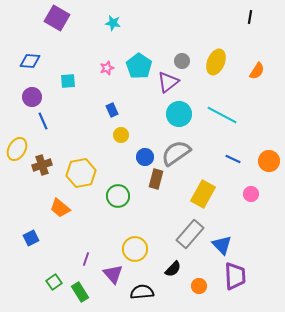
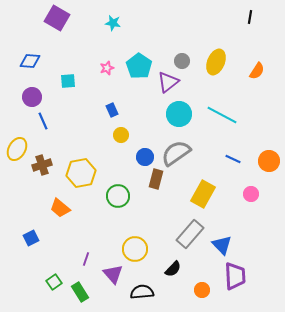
orange circle at (199, 286): moved 3 px right, 4 px down
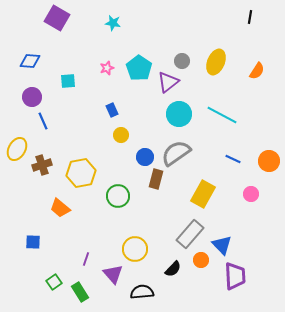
cyan pentagon at (139, 66): moved 2 px down
blue square at (31, 238): moved 2 px right, 4 px down; rotated 28 degrees clockwise
orange circle at (202, 290): moved 1 px left, 30 px up
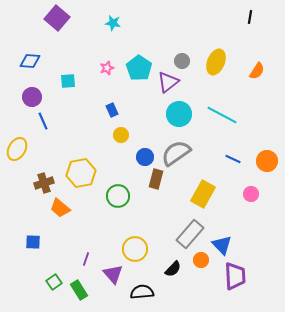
purple square at (57, 18): rotated 10 degrees clockwise
orange circle at (269, 161): moved 2 px left
brown cross at (42, 165): moved 2 px right, 18 px down
green rectangle at (80, 292): moved 1 px left, 2 px up
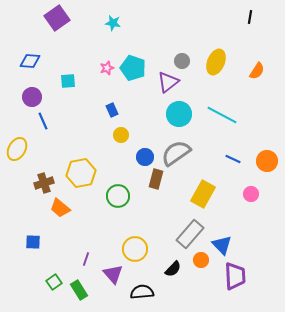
purple square at (57, 18): rotated 15 degrees clockwise
cyan pentagon at (139, 68): moved 6 px left; rotated 15 degrees counterclockwise
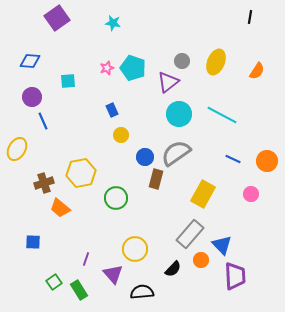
green circle at (118, 196): moved 2 px left, 2 px down
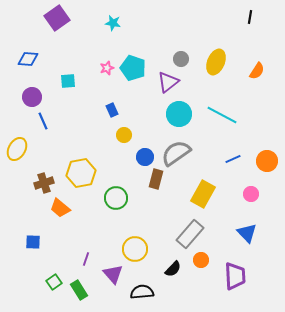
blue diamond at (30, 61): moved 2 px left, 2 px up
gray circle at (182, 61): moved 1 px left, 2 px up
yellow circle at (121, 135): moved 3 px right
blue line at (233, 159): rotated 49 degrees counterclockwise
blue triangle at (222, 245): moved 25 px right, 12 px up
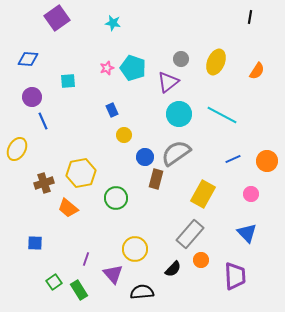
orange trapezoid at (60, 208): moved 8 px right
blue square at (33, 242): moved 2 px right, 1 px down
